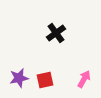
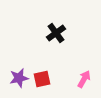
red square: moved 3 px left, 1 px up
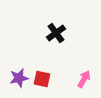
red square: rotated 24 degrees clockwise
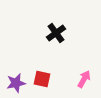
purple star: moved 3 px left, 5 px down
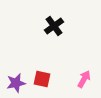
black cross: moved 2 px left, 7 px up
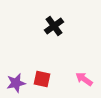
pink arrow: rotated 84 degrees counterclockwise
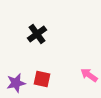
black cross: moved 17 px left, 8 px down
pink arrow: moved 5 px right, 4 px up
